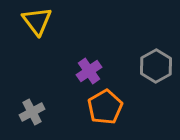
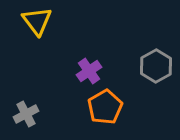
gray cross: moved 6 px left, 2 px down
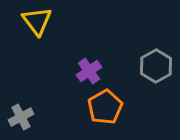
gray cross: moved 5 px left, 3 px down
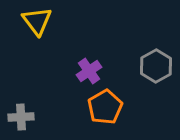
gray cross: rotated 25 degrees clockwise
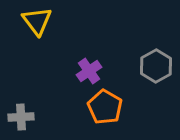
orange pentagon: rotated 12 degrees counterclockwise
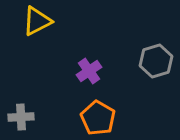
yellow triangle: rotated 40 degrees clockwise
gray hexagon: moved 5 px up; rotated 12 degrees clockwise
orange pentagon: moved 7 px left, 11 px down
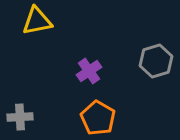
yellow triangle: rotated 16 degrees clockwise
gray cross: moved 1 px left
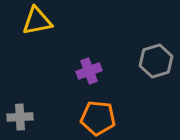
purple cross: rotated 15 degrees clockwise
orange pentagon: rotated 24 degrees counterclockwise
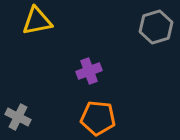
gray hexagon: moved 34 px up
gray cross: moved 2 px left; rotated 30 degrees clockwise
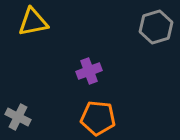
yellow triangle: moved 4 px left, 1 px down
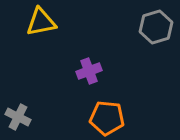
yellow triangle: moved 8 px right
orange pentagon: moved 9 px right
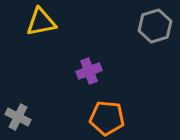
gray hexagon: moved 1 px left, 1 px up
